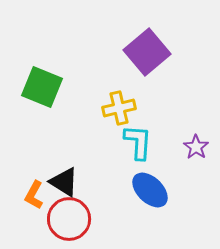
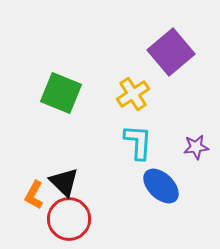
purple square: moved 24 px right
green square: moved 19 px right, 6 px down
yellow cross: moved 14 px right, 14 px up; rotated 20 degrees counterclockwise
purple star: rotated 30 degrees clockwise
black triangle: rotated 12 degrees clockwise
blue ellipse: moved 11 px right, 4 px up
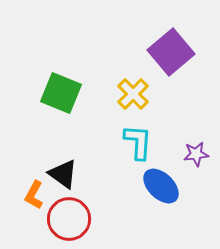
yellow cross: rotated 12 degrees counterclockwise
purple star: moved 7 px down
black triangle: moved 1 px left, 8 px up; rotated 8 degrees counterclockwise
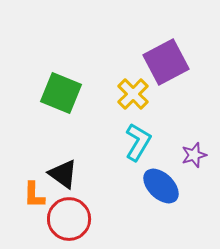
purple square: moved 5 px left, 10 px down; rotated 12 degrees clockwise
cyan L-shape: rotated 27 degrees clockwise
purple star: moved 2 px left, 1 px down; rotated 10 degrees counterclockwise
orange L-shape: rotated 28 degrees counterclockwise
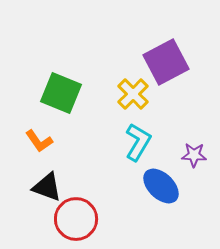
purple star: rotated 20 degrees clockwise
black triangle: moved 16 px left, 13 px down; rotated 16 degrees counterclockwise
orange L-shape: moved 5 px right, 54 px up; rotated 36 degrees counterclockwise
red circle: moved 7 px right
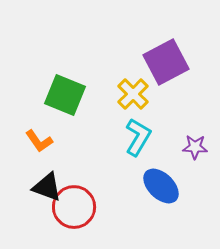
green square: moved 4 px right, 2 px down
cyan L-shape: moved 5 px up
purple star: moved 1 px right, 8 px up
red circle: moved 2 px left, 12 px up
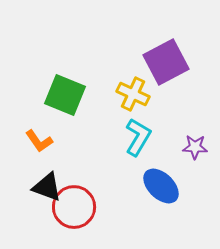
yellow cross: rotated 20 degrees counterclockwise
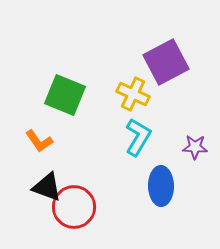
blue ellipse: rotated 45 degrees clockwise
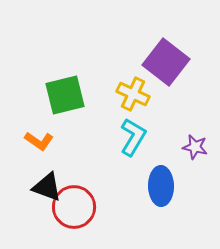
purple square: rotated 24 degrees counterclockwise
green square: rotated 36 degrees counterclockwise
cyan L-shape: moved 5 px left
orange L-shape: rotated 20 degrees counterclockwise
purple star: rotated 10 degrees clockwise
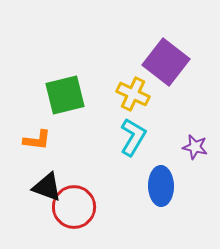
orange L-shape: moved 2 px left, 1 px up; rotated 28 degrees counterclockwise
